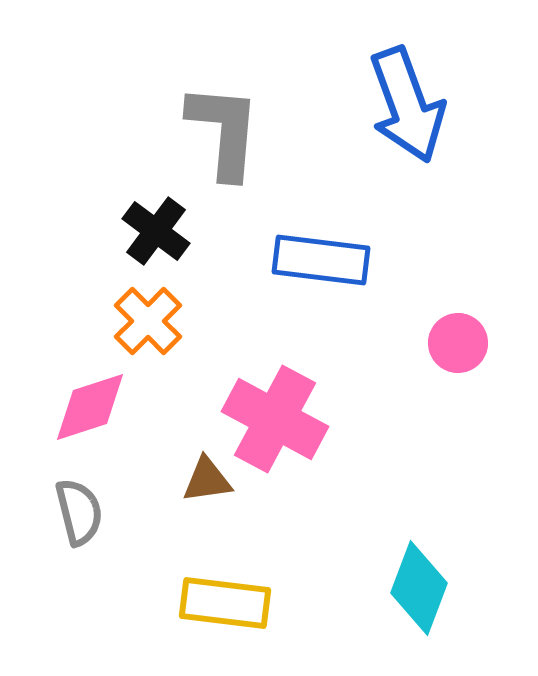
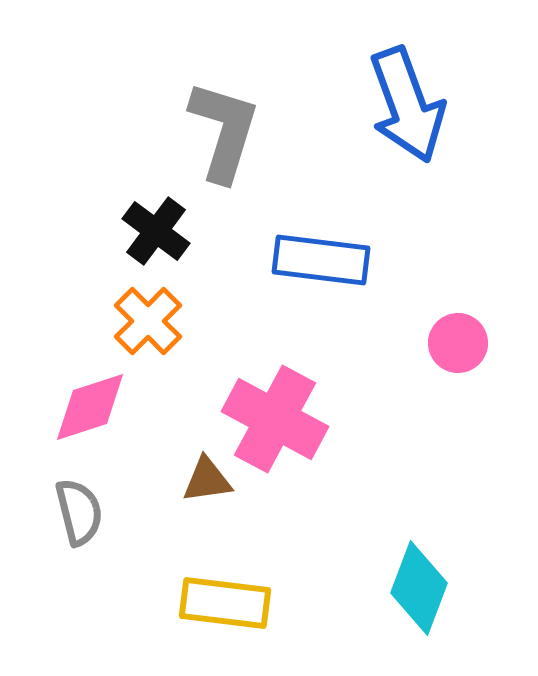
gray L-shape: rotated 12 degrees clockwise
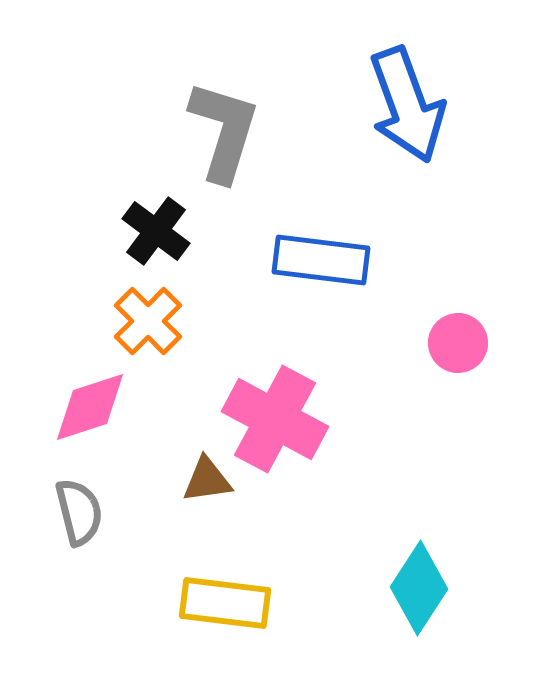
cyan diamond: rotated 12 degrees clockwise
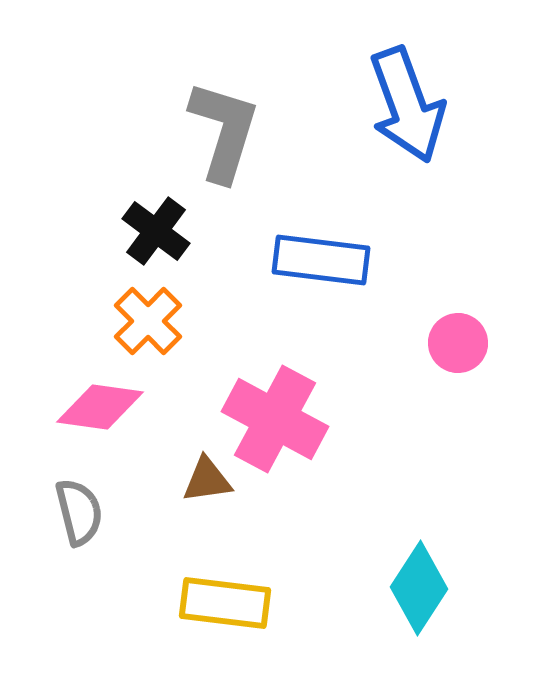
pink diamond: moved 10 px right; rotated 26 degrees clockwise
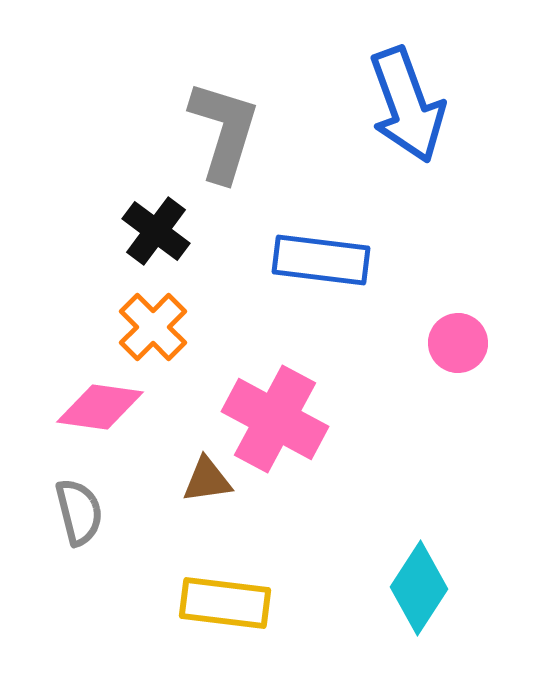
orange cross: moved 5 px right, 6 px down
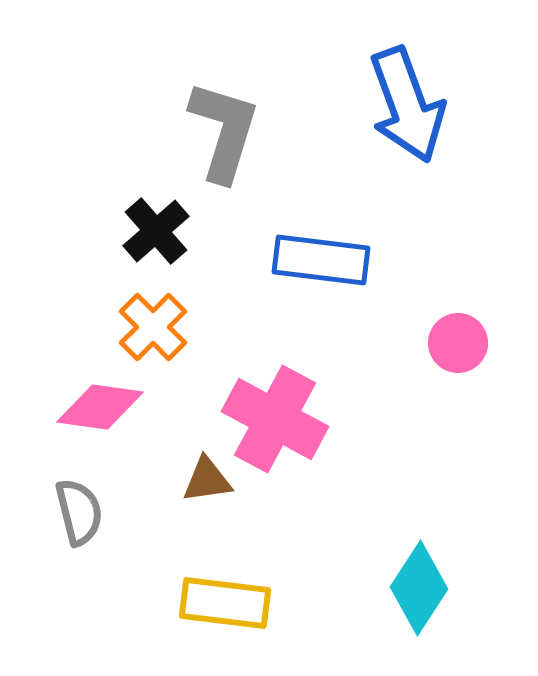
black cross: rotated 12 degrees clockwise
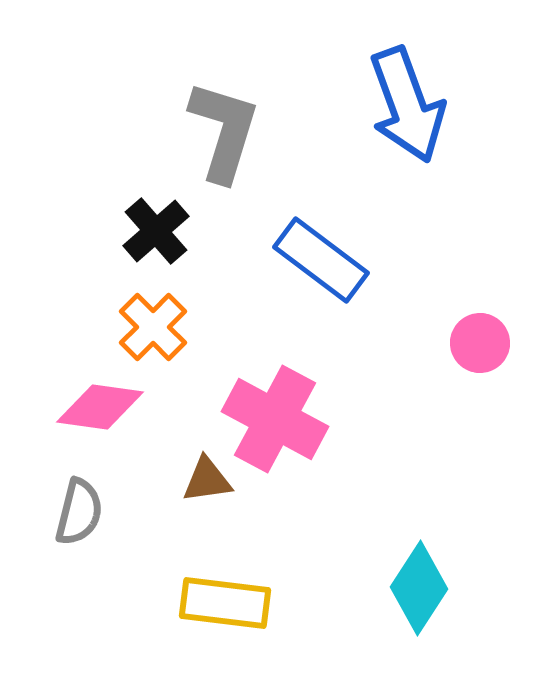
blue rectangle: rotated 30 degrees clockwise
pink circle: moved 22 px right
gray semicircle: rotated 28 degrees clockwise
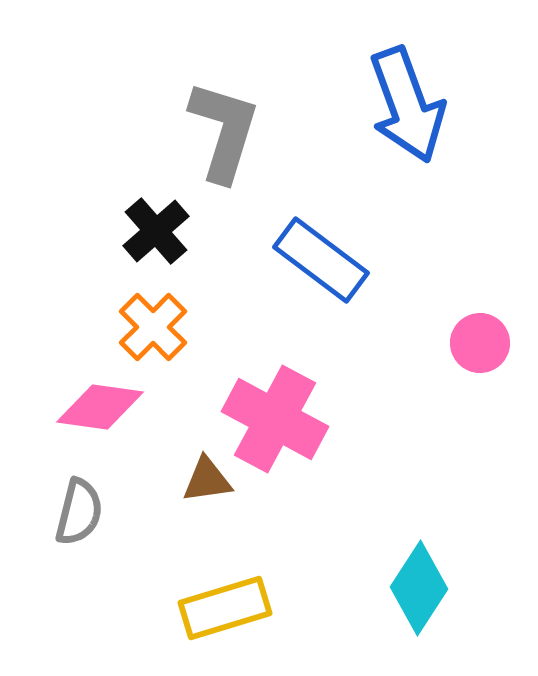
yellow rectangle: moved 5 px down; rotated 24 degrees counterclockwise
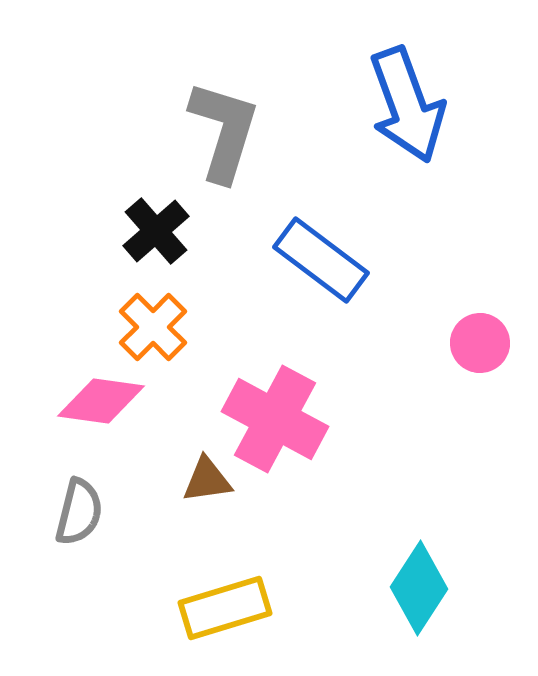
pink diamond: moved 1 px right, 6 px up
